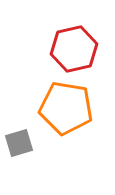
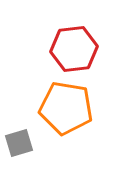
red hexagon: rotated 6 degrees clockwise
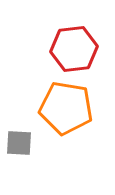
gray square: rotated 20 degrees clockwise
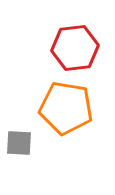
red hexagon: moved 1 px right, 1 px up
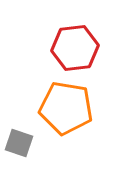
gray square: rotated 16 degrees clockwise
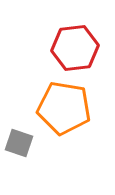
orange pentagon: moved 2 px left
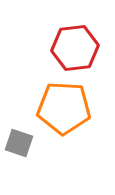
orange pentagon: rotated 6 degrees counterclockwise
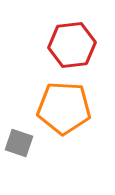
red hexagon: moved 3 px left, 3 px up
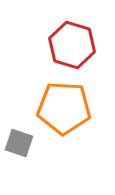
red hexagon: rotated 24 degrees clockwise
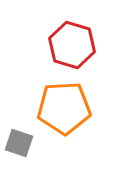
orange pentagon: rotated 6 degrees counterclockwise
